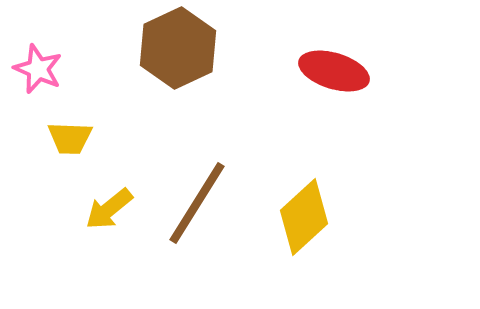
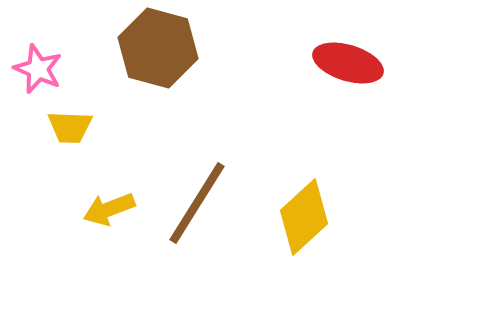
brown hexagon: moved 20 px left; rotated 20 degrees counterclockwise
red ellipse: moved 14 px right, 8 px up
yellow trapezoid: moved 11 px up
yellow arrow: rotated 18 degrees clockwise
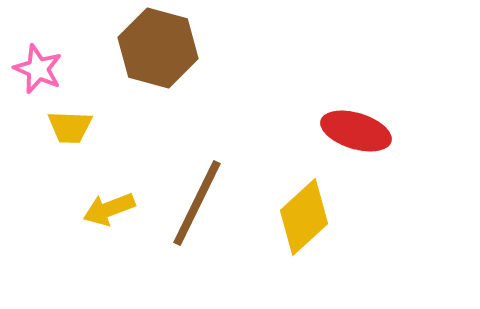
red ellipse: moved 8 px right, 68 px down
brown line: rotated 6 degrees counterclockwise
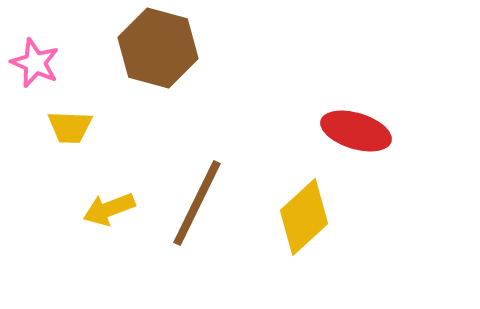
pink star: moved 3 px left, 6 px up
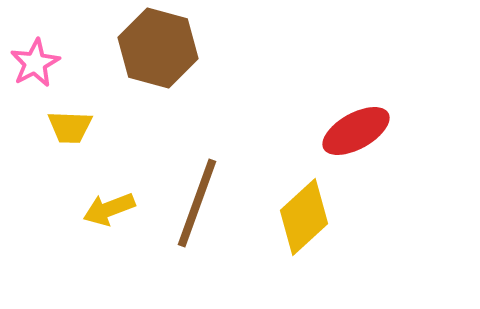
pink star: rotated 21 degrees clockwise
red ellipse: rotated 46 degrees counterclockwise
brown line: rotated 6 degrees counterclockwise
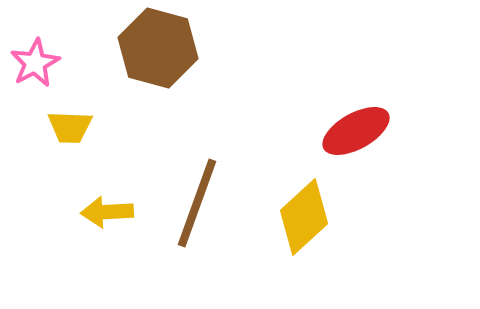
yellow arrow: moved 2 px left, 3 px down; rotated 18 degrees clockwise
